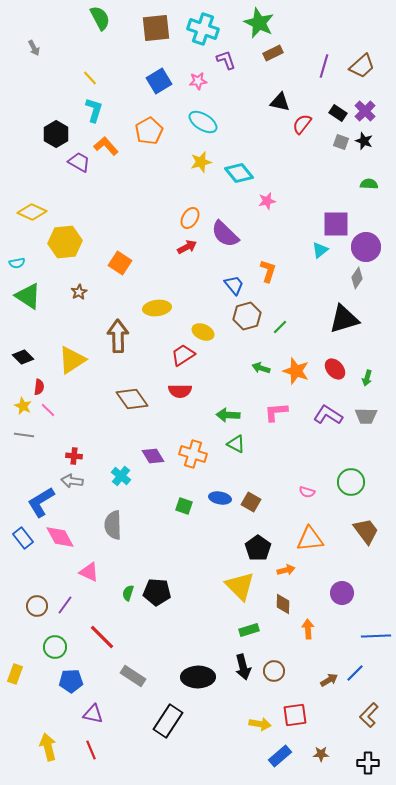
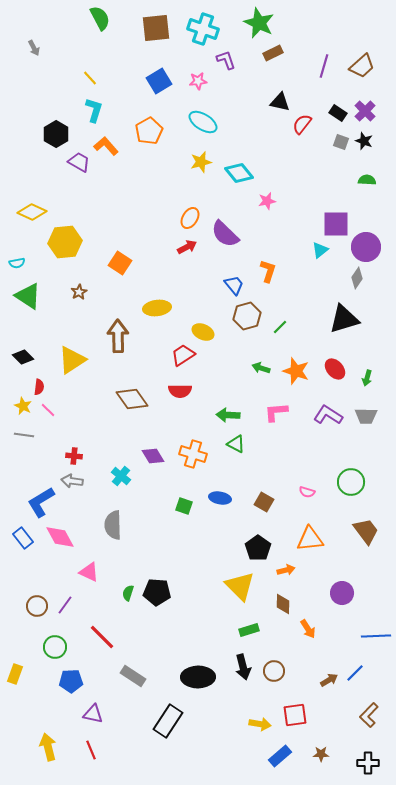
green semicircle at (369, 184): moved 2 px left, 4 px up
brown square at (251, 502): moved 13 px right
orange arrow at (308, 629): rotated 150 degrees clockwise
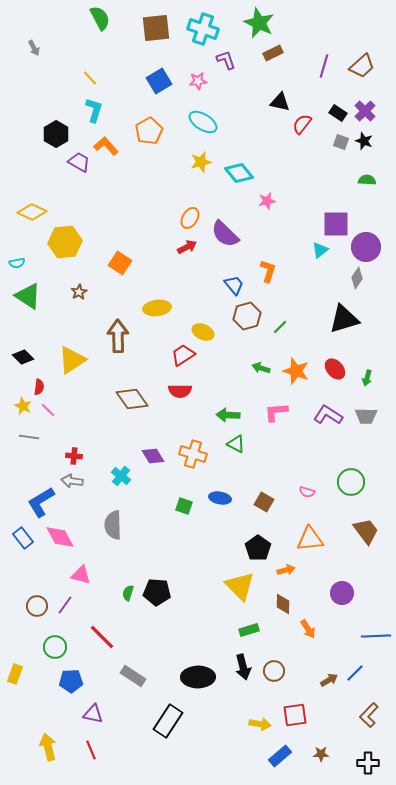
gray line at (24, 435): moved 5 px right, 2 px down
pink triangle at (89, 572): moved 8 px left, 3 px down; rotated 10 degrees counterclockwise
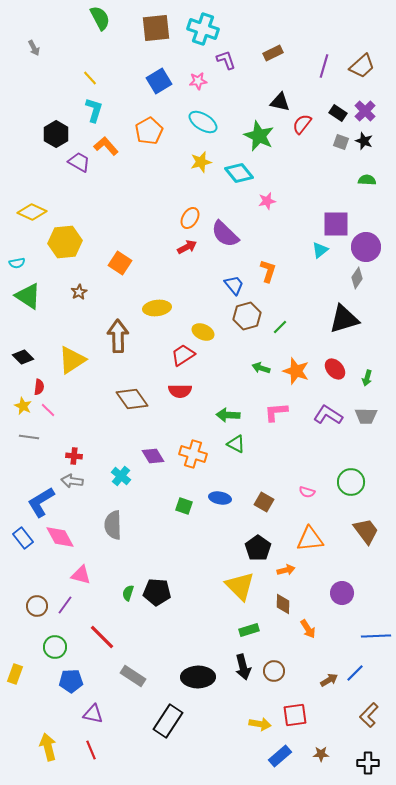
green star at (259, 23): moved 113 px down
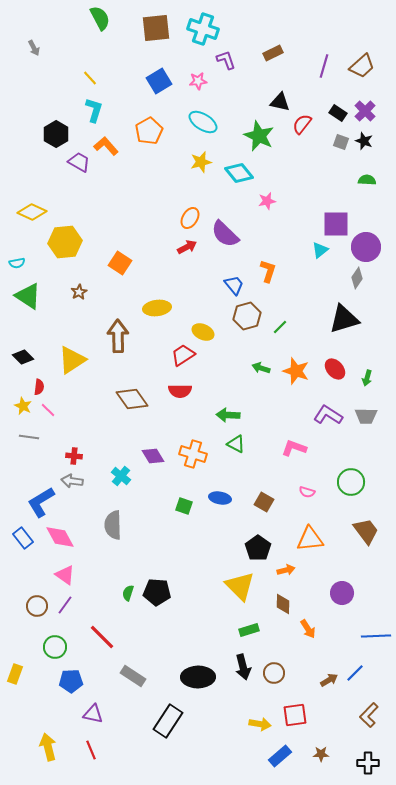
pink L-shape at (276, 412): moved 18 px right, 36 px down; rotated 25 degrees clockwise
pink triangle at (81, 575): moved 16 px left; rotated 20 degrees clockwise
brown circle at (274, 671): moved 2 px down
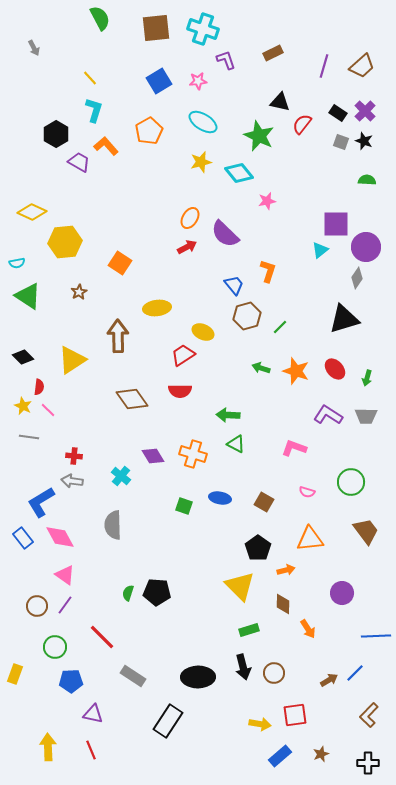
yellow arrow at (48, 747): rotated 12 degrees clockwise
brown star at (321, 754): rotated 21 degrees counterclockwise
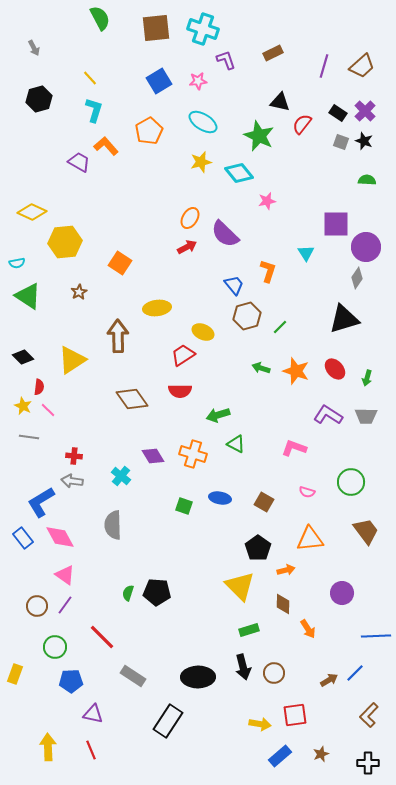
black hexagon at (56, 134): moved 17 px left, 35 px up; rotated 15 degrees clockwise
cyan triangle at (320, 250): moved 14 px left, 3 px down; rotated 24 degrees counterclockwise
green arrow at (228, 415): moved 10 px left; rotated 20 degrees counterclockwise
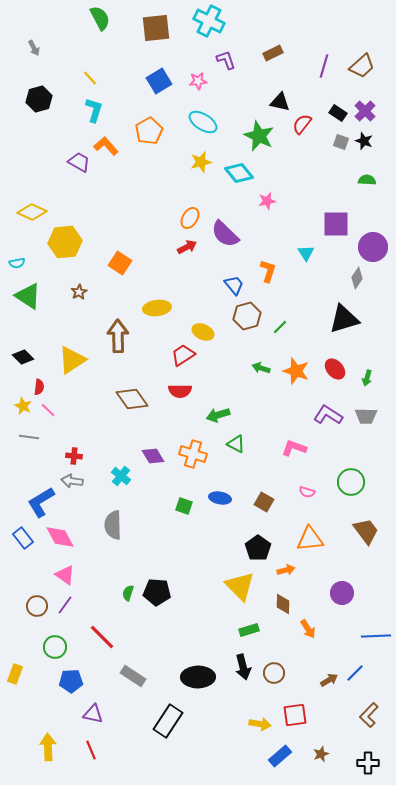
cyan cross at (203, 29): moved 6 px right, 8 px up; rotated 8 degrees clockwise
purple circle at (366, 247): moved 7 px right
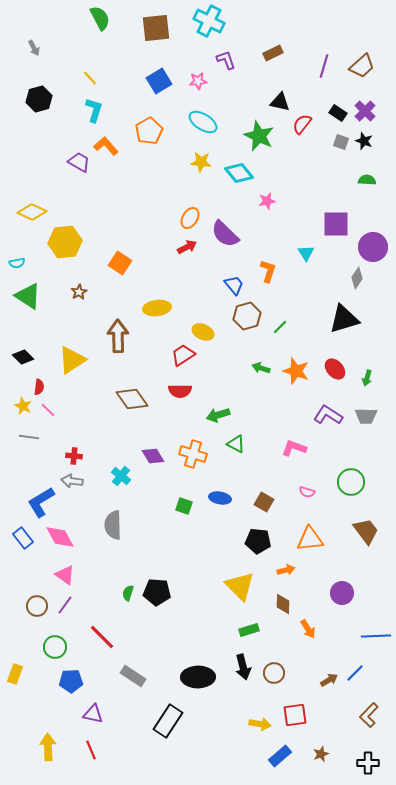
yellow star at (201, 162): rotated 20 degrees clockwise
black pentagon at (258, 548): moved 7 px up; rotated 30 degrees counterclockwise
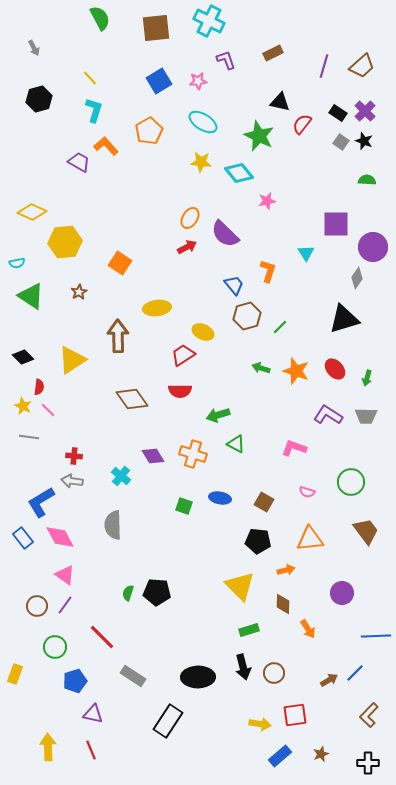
gray square at (341, 142): rotated 14 degrees clockwise
green triangle at (28, 296): moved 3 px right
blue pentagon at (71, 681): moved 4 px right; rotated 15 degrees counterclockwise
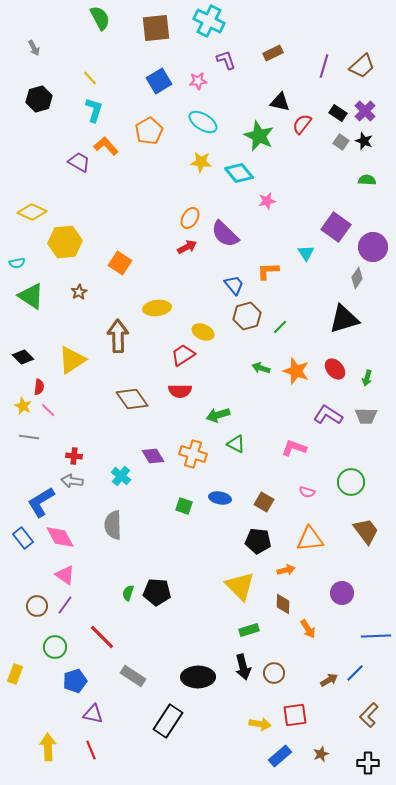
purple square at (336, 224): moved 3 px down; rotated 36 degrees clockwise
orange L-shape at (268, 271): rotated 110 degrees counterclockwise
